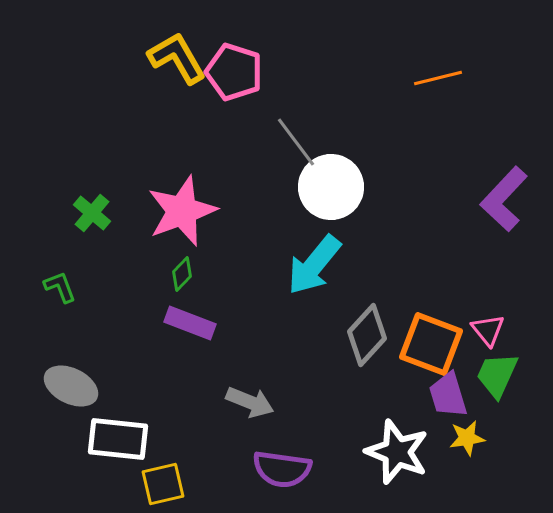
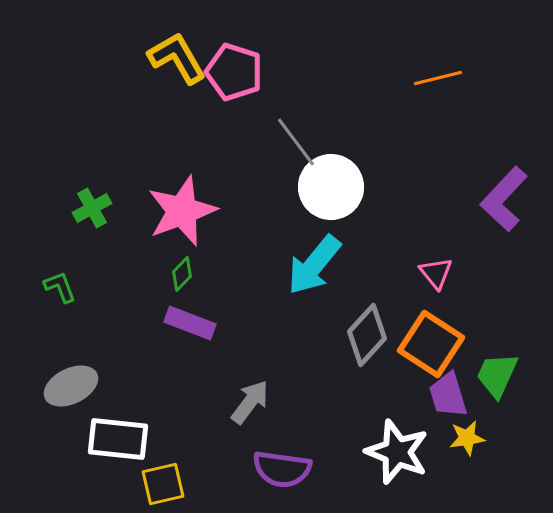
green cross: moved 5 px up; rotated 21 degrees clockwise
pink triangle: moved 52 px left, 57 px up
orange square: rotated 12 degrees clockwise
gray ellipse: rotated 52 degrees counterclockwise
gray arrow: rotated 75 degrees counterclockwise
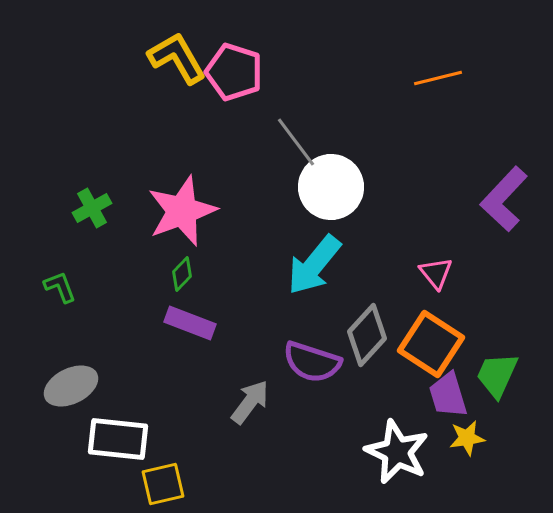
white star: rotated 4 degrees clockwise
purple semicircle: moved 30 px right, 107 px up; rotated 10 degrees clockwise
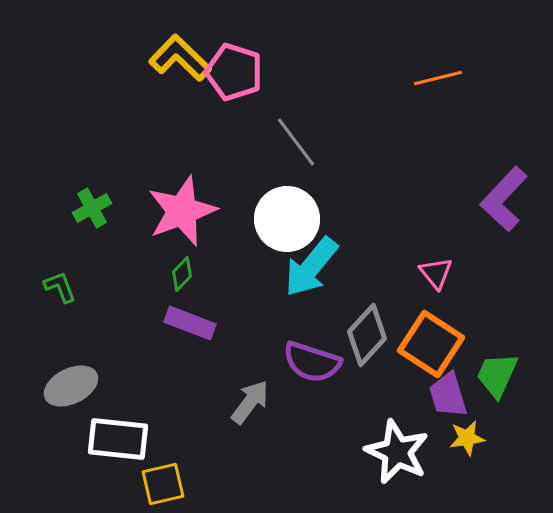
yellow L-shape: moved 3 px right; rotated 16 degrees counterclockwise
white circle: moved 44 px left, 32 px down
cyan arrow: moved 3 px left, 2 px down
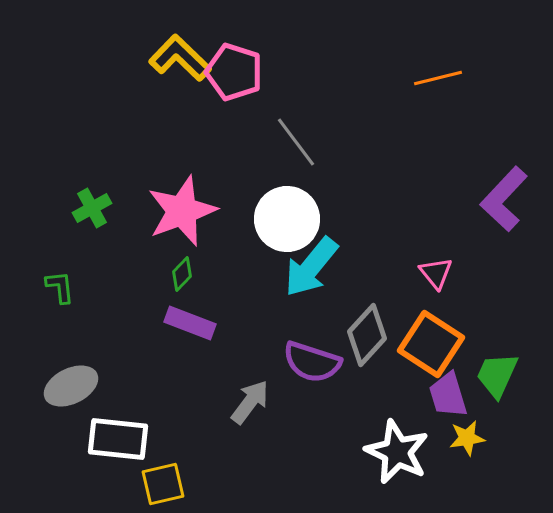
green L-shape: rotated 15 degrees clockwise
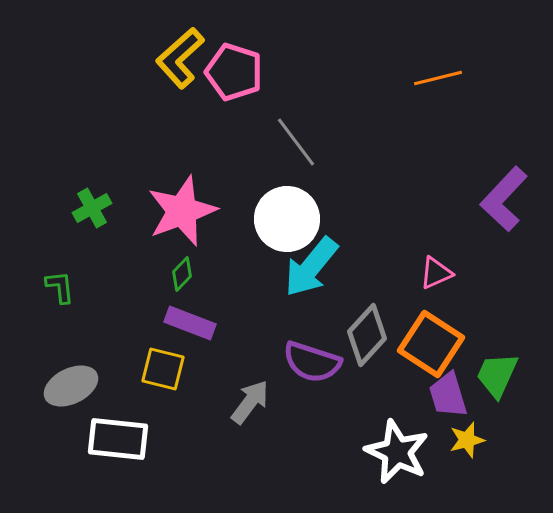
yellow L-shape: rotated 86 degrees counterclockwise
pink triangle: rotated 45 degrees clockwise
yellow star: moved 2 px down; rotated 6 degrees counterclockwise
yellow square: moved 115 px up; rotated 27 degrees clockwise
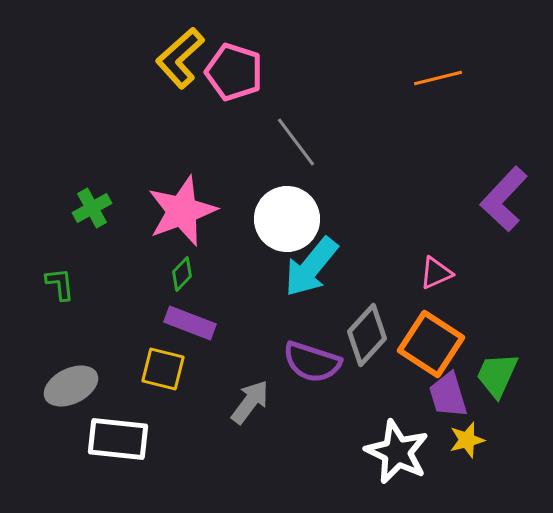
green L-shape: moved 3 px up
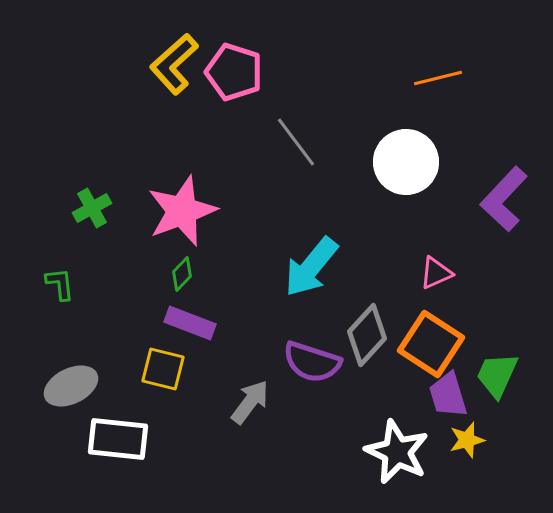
yellow L-shape: moved 6 px left, 6 px down
white circle: moved 119 px right, 57 px up
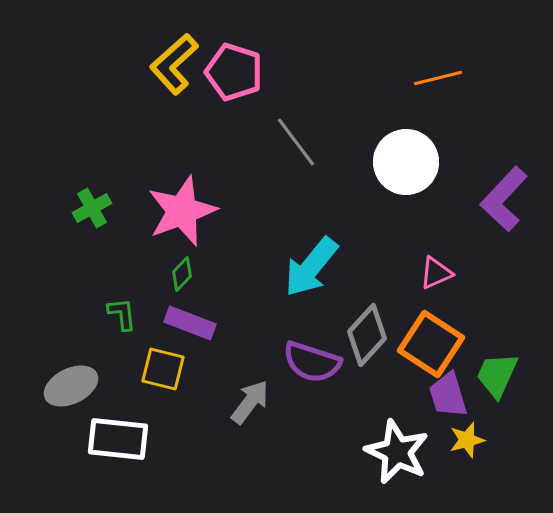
green L-shape: moved 62 px right, 30 px down
